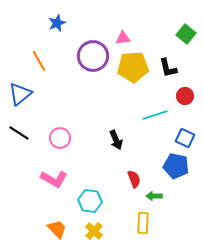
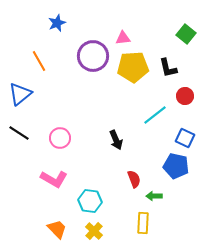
cyan line: rotated 20 degrees counterclockwise
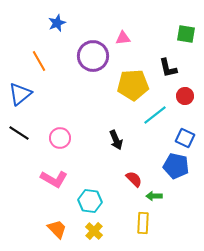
green square: rotated 30 degrees counterclockwise
yellow pentagon: moved 18 px down
red semicircle: rotated 24 degrees counterclockwise
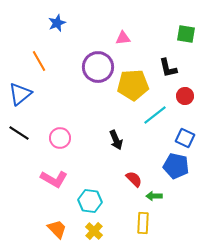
purple circle: moved 5 px right, 11 px down
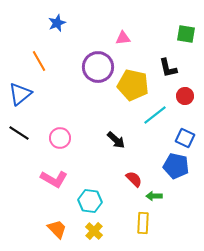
yellow pentagon: rotated 16 degrees clockwise
black arrow: rotated 24 degrees counterclockwise
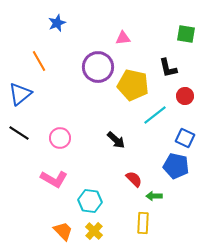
orange trapezoid: moved 6 px right, 2 px down
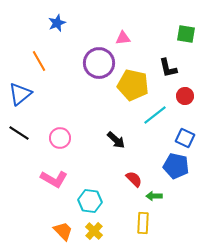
purple circle: moved 1 px right, 4 px up
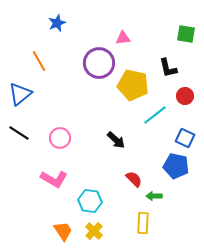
orange trapezoid: rotated 10 degrees clockwise
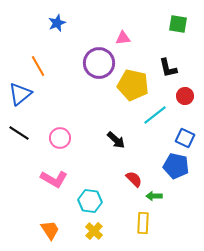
green square: moved 8 px left, 10 px up
orange line: moved 1 px left, 5 px down
orange trapezoid: moved 13 px left, 1 px up
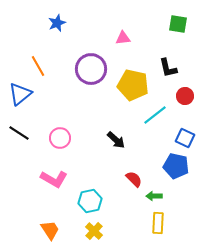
purple circle: moved 8 px left, 6 px down
cyan hexagon: rotated 20 degrees counterclockwise
yellow rectangle: moved 15 px right
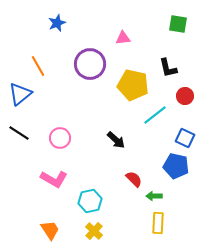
purple circle: moved 1 px left, 5 px up
